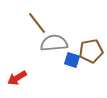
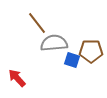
brown pentagon: rotated 10 degrees clockwise
red arrow: rotated 78 degrees clockwise
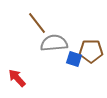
blue square: moved 2 px right, 1 px up
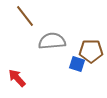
brown line: moved 12 px left, 7 px up
gray semicircle: moved 2 px left, 2 px up
blue square: moved 3 px right, 5 px down
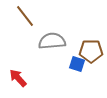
red arrow: moved 1 px right
